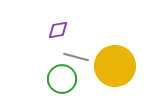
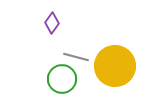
purple diamond: moved 6 px left, 7 px up; rotated 45 degrees counterclockwise
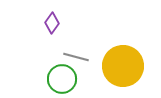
yellow circle: moved 8 px right
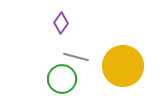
purple diamond: moved 9 px right
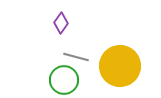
yellow circle: moved 3 px left
green circle: moved 2 px right, 1 px down
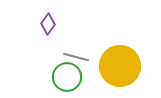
purple diamond: moved 13 px left, 1 px down
green circle: moved 3 px right, 3 px up
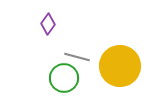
gray line: moved 1 px right
green circle: moved 3 px left, 1 px down
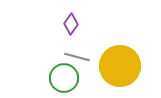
purple diamond: moved 23 px right
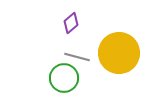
purple diamond: moved 1 px up; rotated 15 degrees clockwise
yellow circle: moved 1 px left, 13 px up
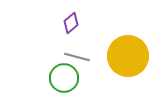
yellow circle: moved 9 px right, 3 px down
